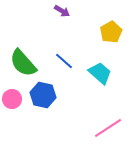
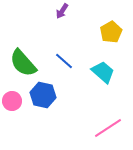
purple arrow: rotated 91 degrees clockwise
cyan trapezoid: moved 3 px right, 1 px up
pink circle: moved 2 px down
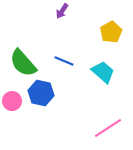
blue line: rotated 18 degrees counterclockwise
blue hexagon: moved 2 px left, 2 px up
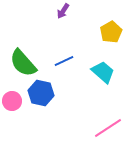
purple arrow: moved 1 px right
blue line: rotated 48 degrees counterclockwise
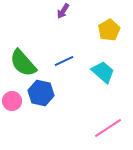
yellow pentagon: moved 2 px left, 2 px up
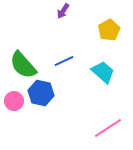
green semicircle: moved 2 px down
pink circle: moved 2 px right
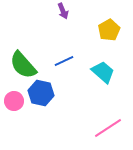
purple arrow: rotated 56 degrees counterclockwise
